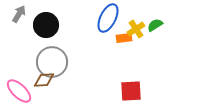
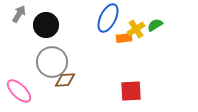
brown diamond: moved 21 px right
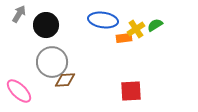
blue ellipse: moved 5 px left, 2 px down; rotated 72 degrees clockwise
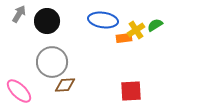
black circle: moved 1 px right, 4 px up
yellow cross: moved 1 px down
brown diamond: moved 5 px down
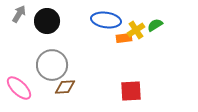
blue ellipse: moved 3 px right
gray circle: moved 3 px down
brown diamond: moved 2 px down
pink ellipse: moved 3 px up
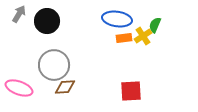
blue ellipse: moved 11 px right, 1 px up
green semicircle: rotated 35 degrees counterclockwise
yellow cross: moved 7 px right, 6 px down
gray circle: moved 2 px right
pink ellipse: rotated 24 degrees counterclockwise
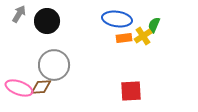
green semicircle: moved 1 px left
brown diamond: moved 24 px left
